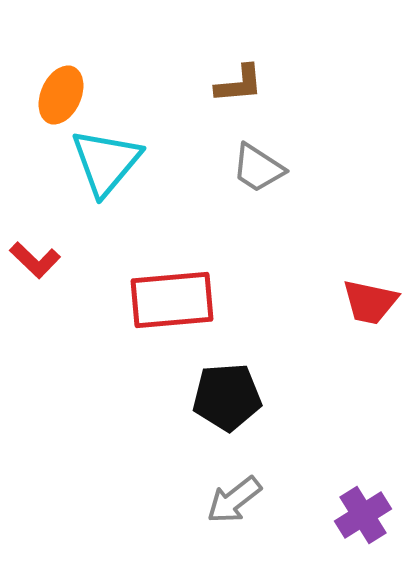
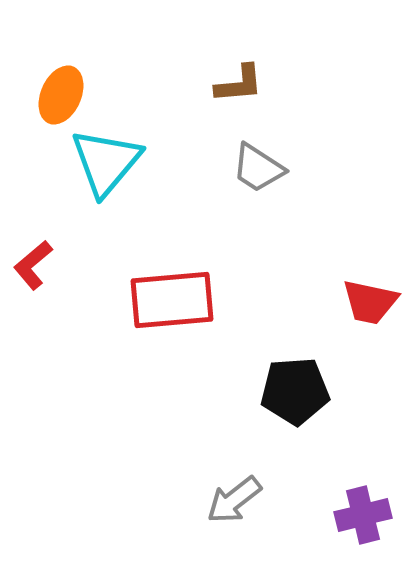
red L-shape: moved 2 px left, 5 px down; rotated 96 degrees clockwise
black pentagon: moved 68 px right, 6 px up
purple cross: rotated 18 degrees clockwise
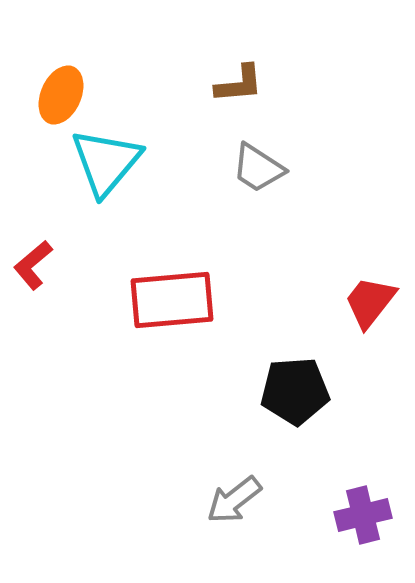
red trapezoid: rotated 116 degrees clockwise
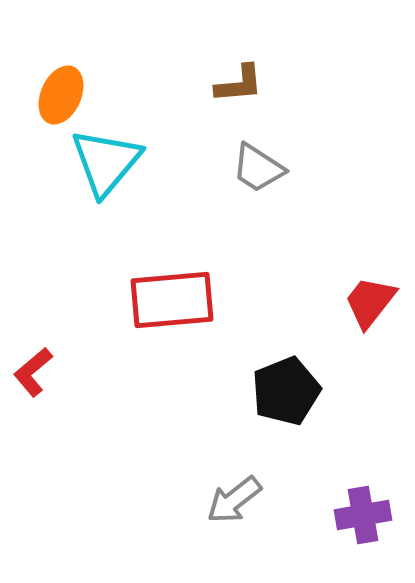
red L-shape: moved 107 px down
black pentagon: moved 9 px left; rotated 18 degrees counterclockwise
purple cross: rotated 4 degrees clockwise
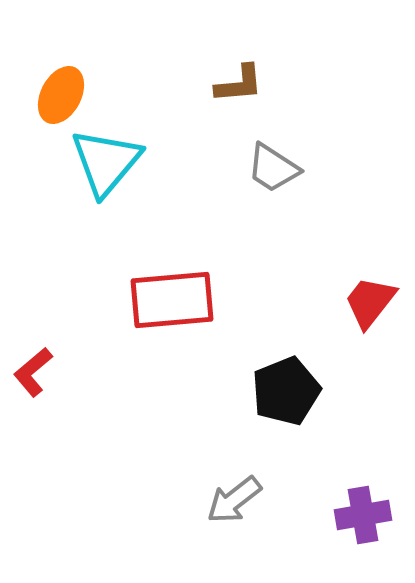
orange ellipse: rotated 4 degrees clockwise
gray trapezoid: moved 15 px right
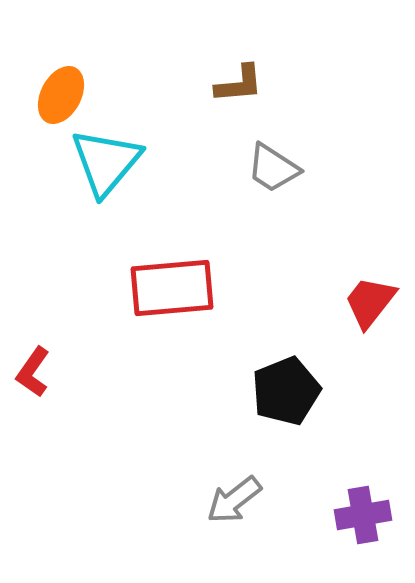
red rectangle: moved 12 px up
red L-shape: rotated 15 degrees counterclockwise
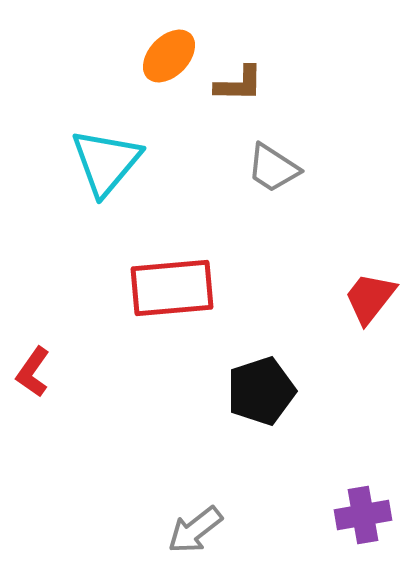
brown L-shape: rotated 6 degrees clockwise
orange ellipse: moved 108 px right, 39 px up; rotated 16 degrees clockwise
red trapezoid: moved 4 px up
black pentagon: moved 25 px left; rotated 4 degrees clockwise
gray arrow: moved 39 px left, 30 px down
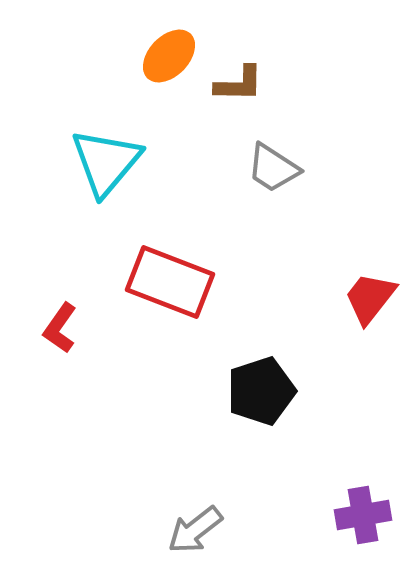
red rectangle: moved 2 px left, 6 px up; rotated 26 degrees clockwise
red L-shape: moved 27 px right, 44 px up
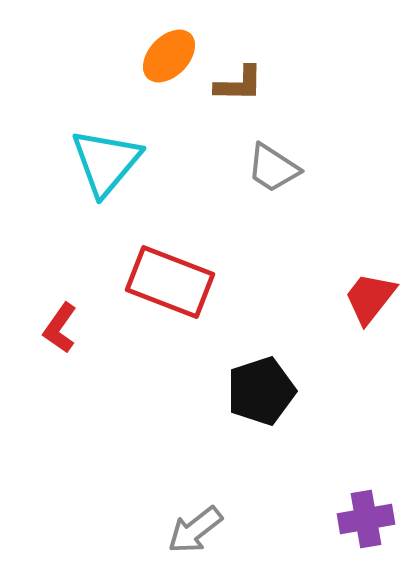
purple cross: moved 3 px right, 4 px down
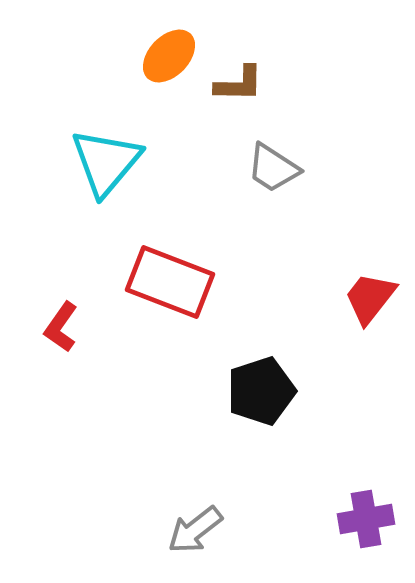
red L-shape: moved 1 px right, 1 px up
